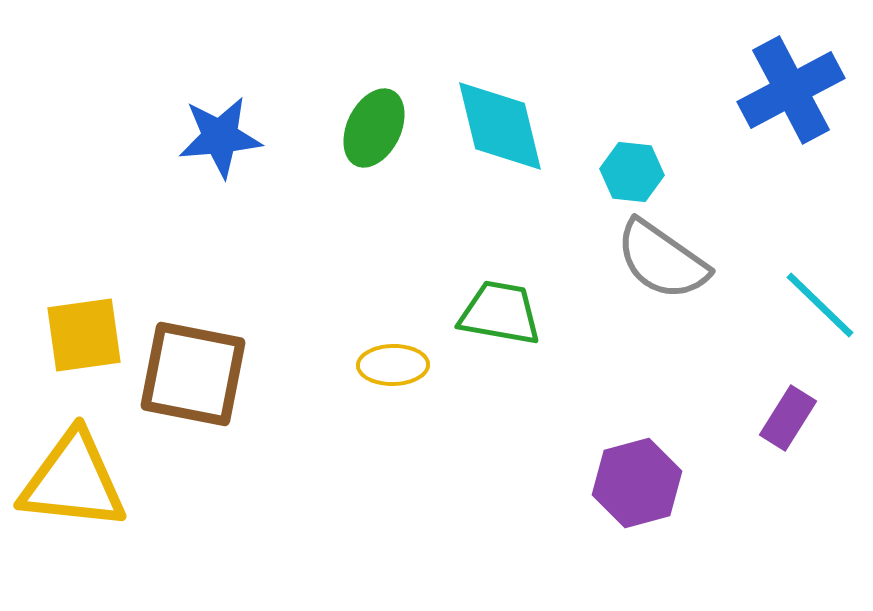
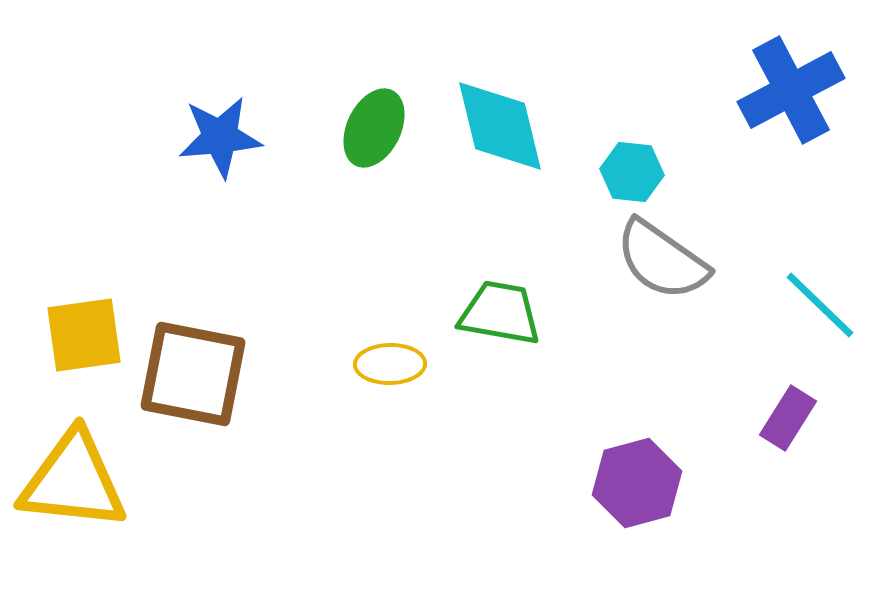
yellow ellipse: moved 3 px left, 1 px up
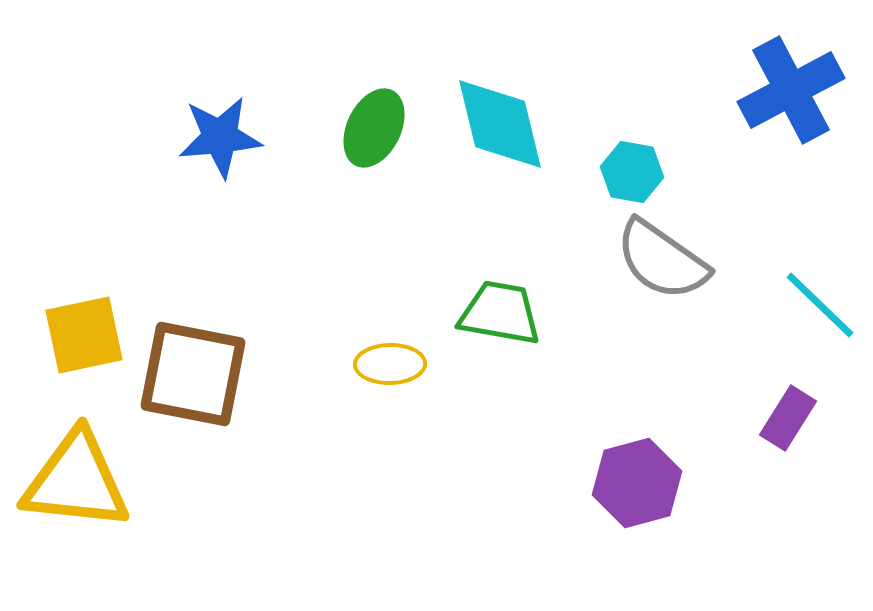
cyan diamond: moved 2 px up
cyan hexagon: rotated 4 degrees clockwise
yellow square: rotated 4 degrees counterclockwise
yellow triangle: moved 3 px right
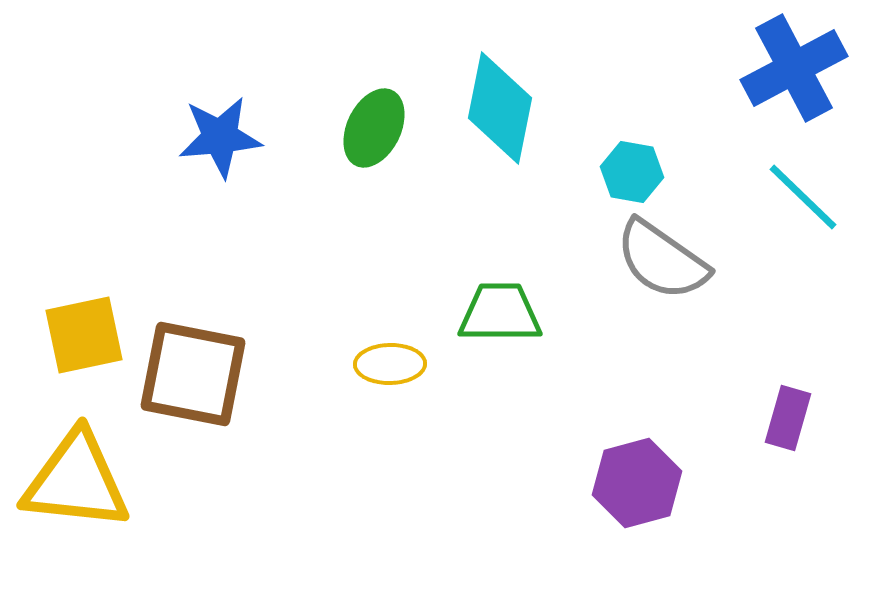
blue cross: moved 3 px right, 22 px up
cyan diamond: moved 16 px up; rotated 25 degrees clockwise
cyan line: moved 17 px left, 108 px up
green trapezoid: rotated 10 degrees counterclockwise
purple rectangle: rotated 16 degrees counterclockwise
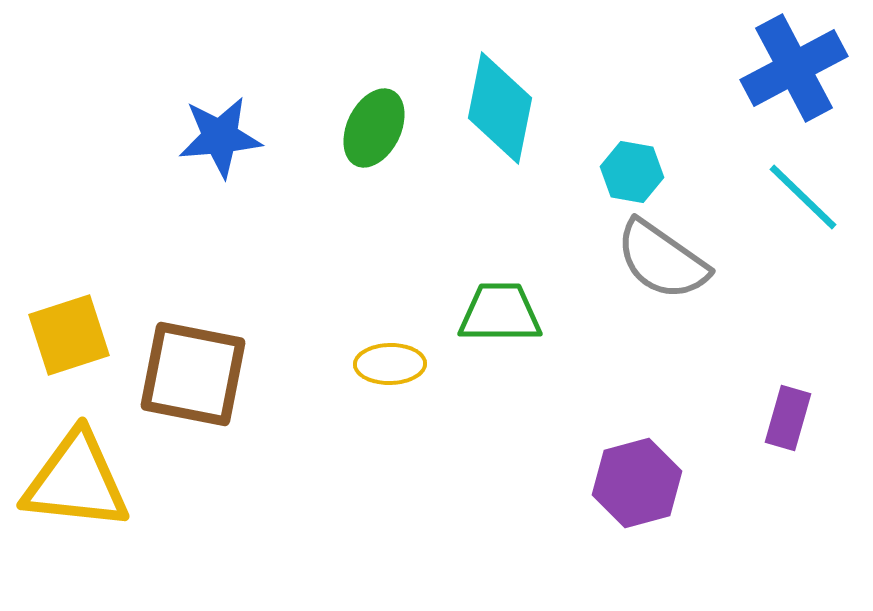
yellow square: moved 15 px left; rotated 6 degrees counterclockwise
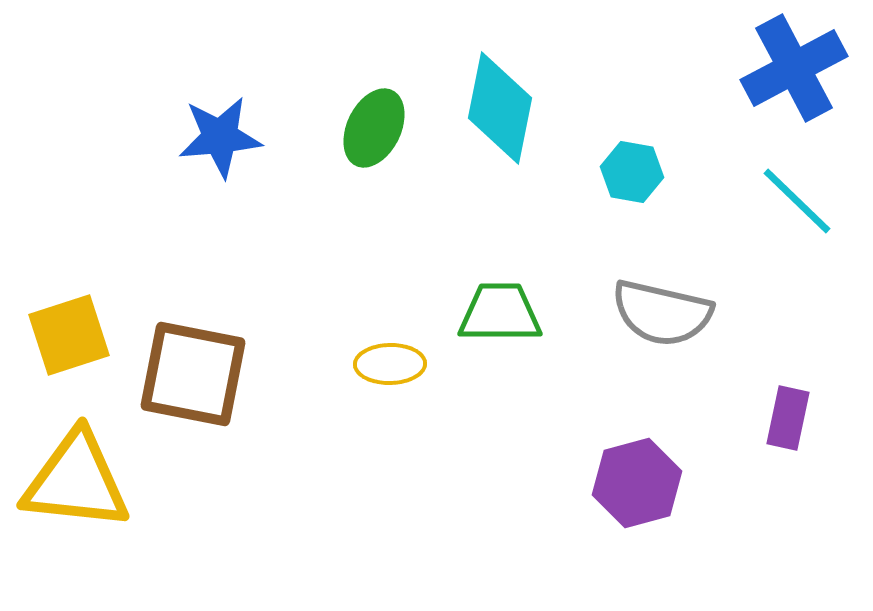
cyan line: moved 6 px left, 4 px down
gray semicircle: moved 53 px down; rotated 22 degrees counterclockwise
purple rectangle: rotated 4 degrees counterclockwise
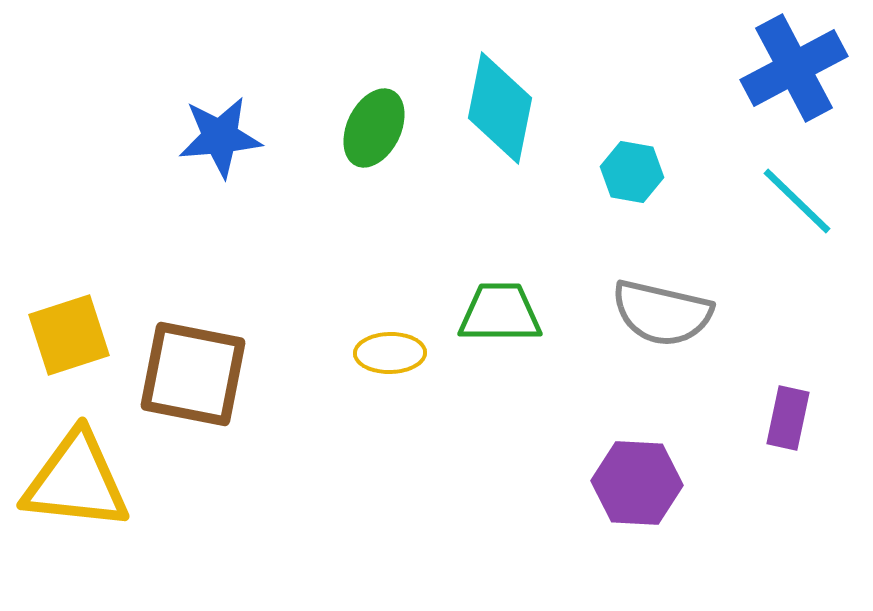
yellow ellipse: moved 11 px up
purple hexagon: rotated 18 degrees clockwise
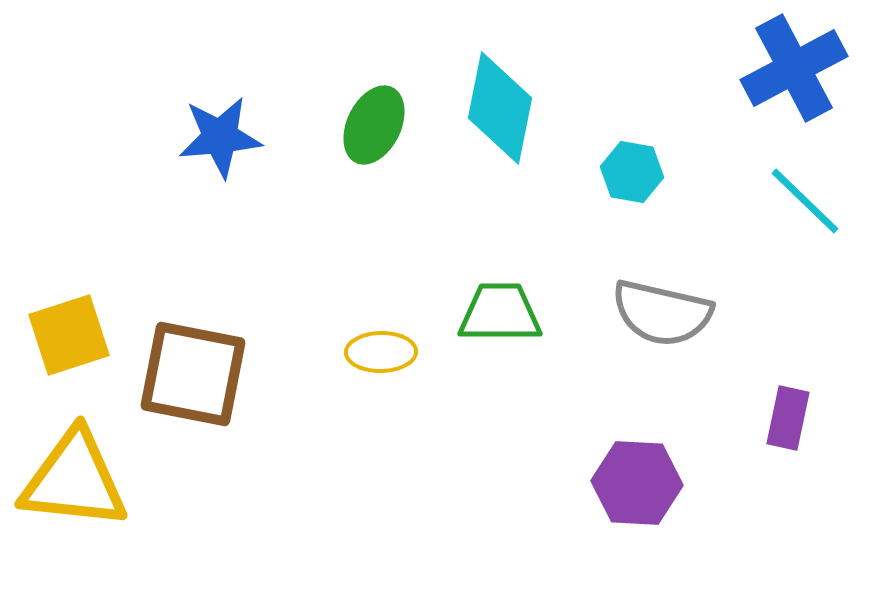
green ellipse: moved 3 px up
cyan line: moved 8 px right
yellow ellipse: moved 9 px left, 1 px up
yellow triangle: moved 2 px left, 1 px up
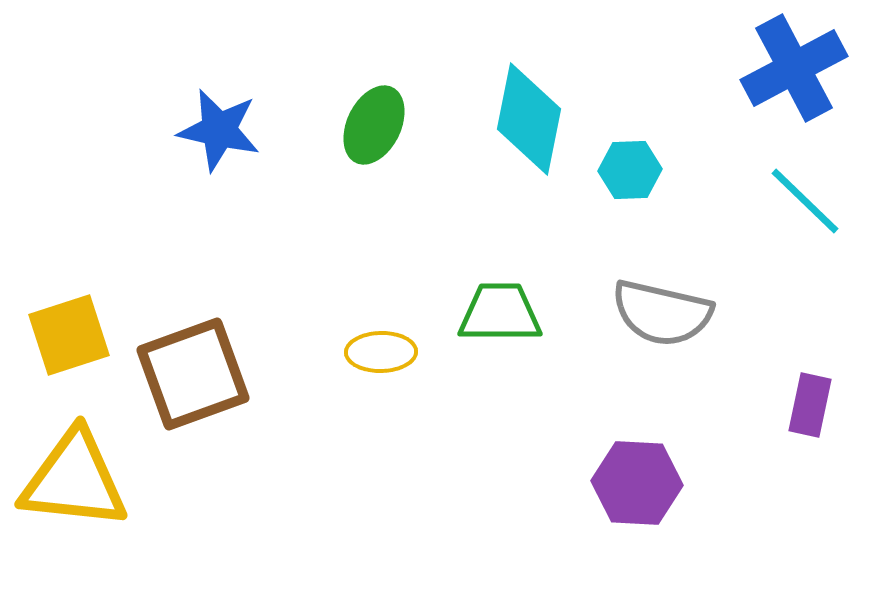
cyan diamond: moved 29 px right, 11 px down
blue star: moved 1 px left, 7 px up; rotated 18 degrees clockwise
cyan hexagon: moved 2 px left, 2 px up; rotated 12 degrees counterclockwise
brown square: rotated 31 degrees counterclockwise
purple rectangle: moved 22 px right, 13 px up
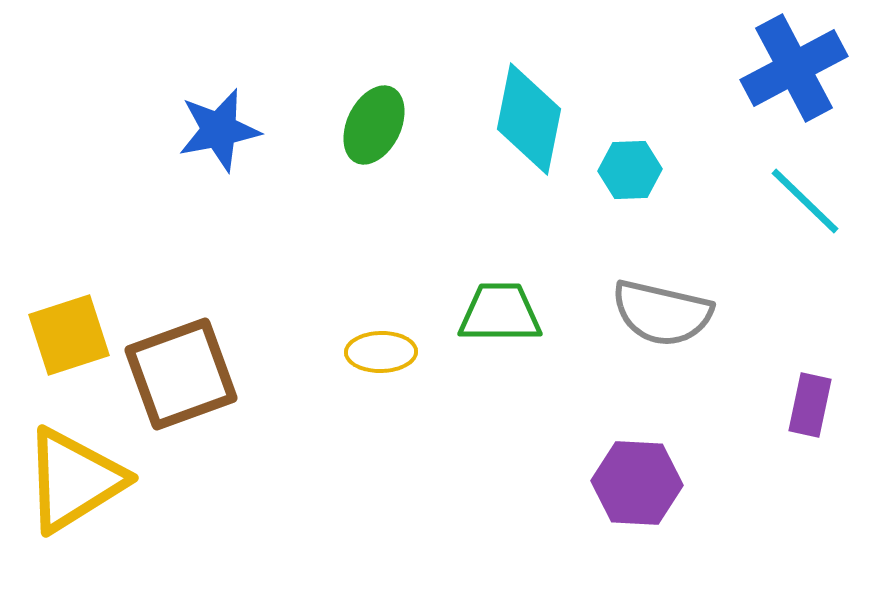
blue star: rotated 24 degrees counterclockwise
brown square: moved 12 px left
yellow triangle: rotated 38 degrees counterclockwise
